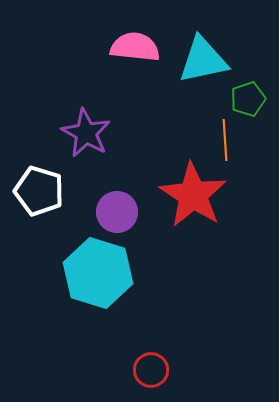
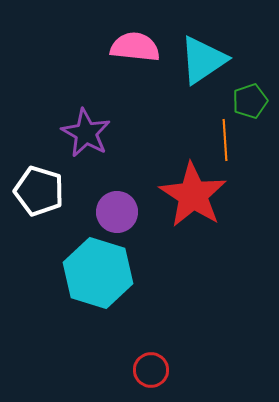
cyan triangle: rotated 22 degrees counterclockwise
green pentagon: moved 2 px right, 2 px down
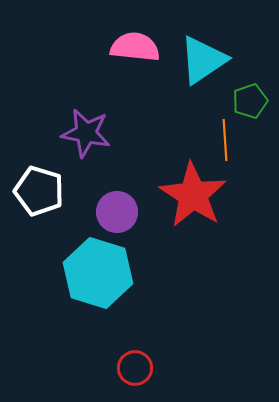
purple star: rotated 18 degrees counterclockwise
red circle: moved 16 px left, 2 px up
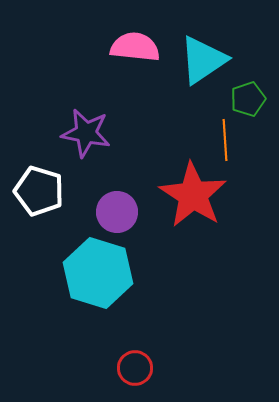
green pentagon: moved 2 px left, 2 px up
